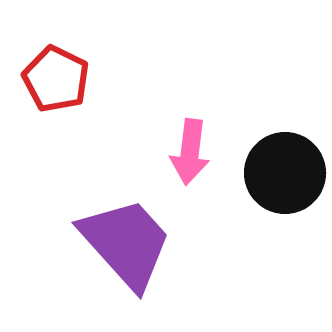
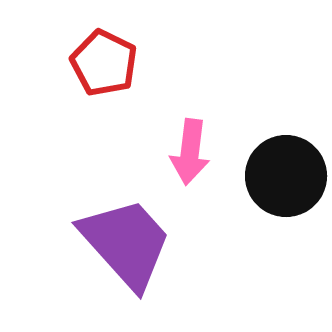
red pentagon: moved 48 px right, 16 px up
black circle: moved 1 px right, 3 px down
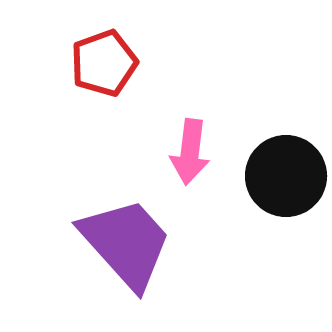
red pentagon: rotated 26 degrees clockwise
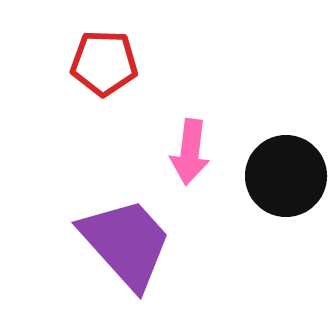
red pentagon: rotated 22 degrees clockwise
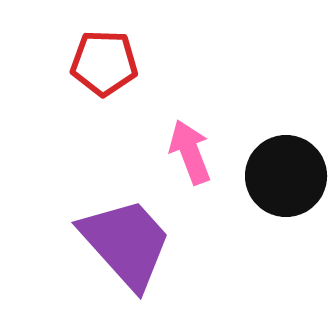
pink arrow: rotated 152 degrees clockwise
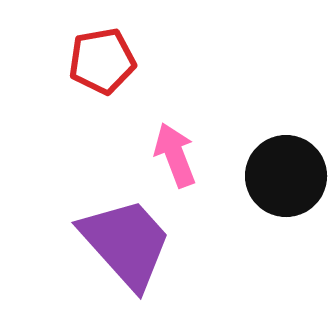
red pentagon: moved 2 px left, 2 px up; rotated 12 degrees counterclockwise
pink arrow: moved 15 px left, 3 px down
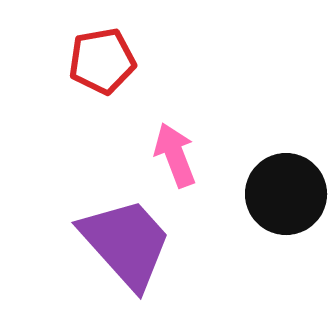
black circle: moved 18 px down
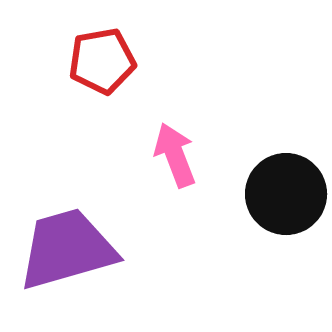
purple trapezoid: moved 59 px left, 6 px down; rotated 64 degrees counterclockwise
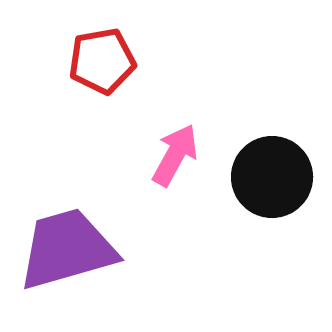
pink arrow: rotated 50 degrees clockwise
black circle: moved 14 px left, 17 px up
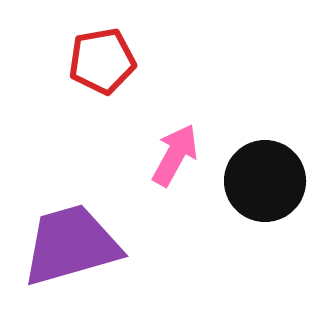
black circle: moved 7 px left, 4 px down
purple trapezoid: moved 4 px right, 4 px up
